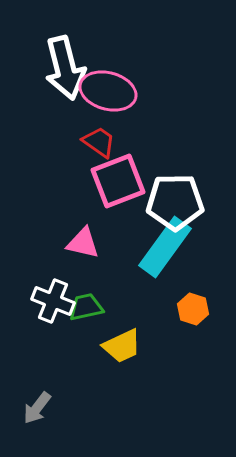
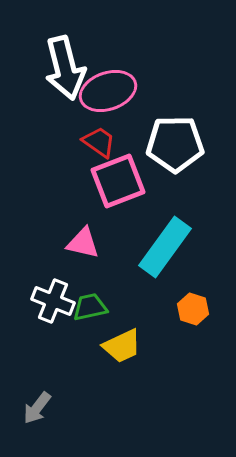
pink ellipse: rotated 34 degrees counterclockwise
white pentagon: moved 58 px up
green trapezoid: moved 4 px right
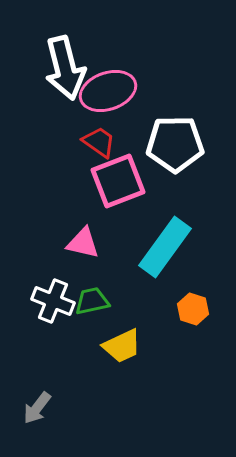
green trapezoid: moved 2 px right, 6 px up
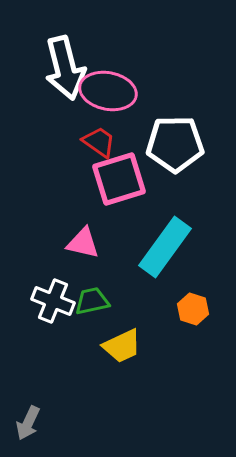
pink ellipse: rotated 30 degrees clockwise
pink square: moved 1 px right, 2 px up; rotated 4 degrees clockwise
gray arrow: moved 9 px left, 15 px down; rotated 12 degrees counterclockwise
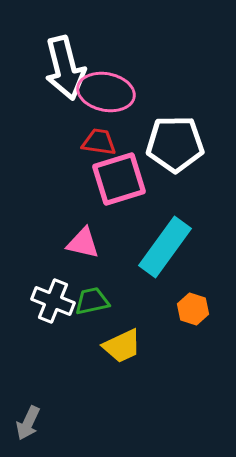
pink ellipse: moved 2 px left, 1 px down
red trapezoid: rotated 27 degrees counterclockwise
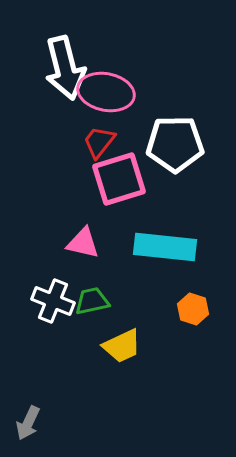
red trapezoid: rotated 60 degrees counterclockwise
cyan rectangle: rotated 60 degrees clockwise
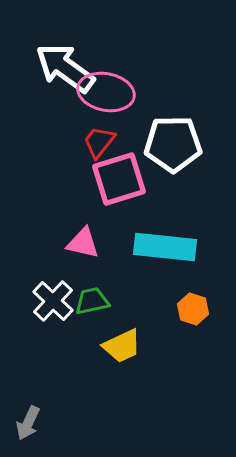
white arrow: rotated 140 degrees clockwise
white pentagon: moved 2 px left
white cross: rotated 21 degrees clockwise
